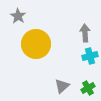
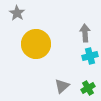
gray star: moved 1 px left, 3 px up
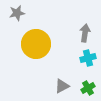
gray star: rotated 28 degrees clockwise
gray arrow: rotated 12 degrees clockwise
cyan cross: moved 2 px left, 2 px down
gray triangle: rotated 14 degrees clockwise
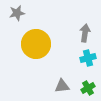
gray triangle: rotated 21 degrees clockwise
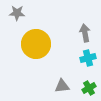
gray star: rotated 14 degrees clockwise
gray arrow: rotated 18 degrees counterclockwise
green cross: moved 1 px right
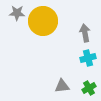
yellow circle: moved 7 px right, 23 px up
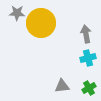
yellow circle: moved 2 px left, 2 px down
gray arrow: moved 1 px right, 1 px down
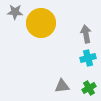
gray star: moved 2 px left, 1 px up
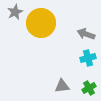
gray star: rotated 28 degrees counterclockwise
gray arrow: rotated 60 degrees counterclockwise
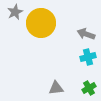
cyan cross: moved 1 px up
gray triangle: moved 6 px left, 2 px down
